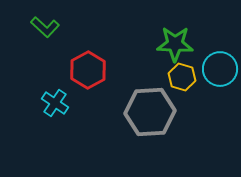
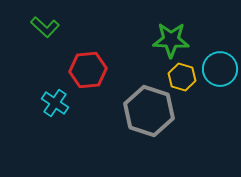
green star: moved 4 px left, 4 px up
red hexagon: rotated 24 degrees clockwise
gray hexagon: moved 1 px left, 1 px up; rotated 21 degrees clockwise
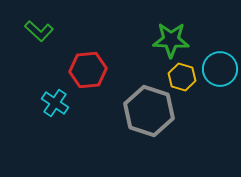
green L-shape: moved 6 px left, 4 px down
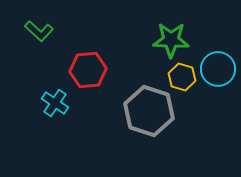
cyan circle: moved 2 px left
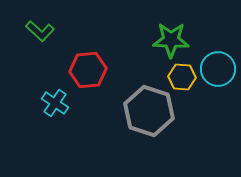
green L-shape: moved 1 px right
yellow hexagon: rotated 12 degrees counterclockwise
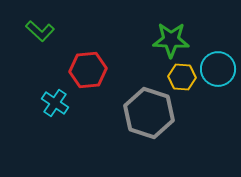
gray hexagon: moved 2 px down
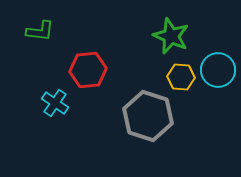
green L-shape: rotated 36 degrees counterclockwise
green star: moved 4 px up; rotated 21 degrees clockwise
cyan circle: moved 1 px down
yellow hexagon: moved 1 px left
gray hexagon: moved 1 px left, 3 px down
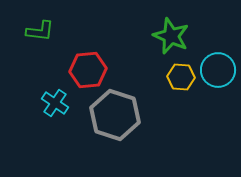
gray hexagon: moved 33 px left, 1 px up
